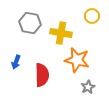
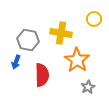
yellow circle: moved 2 px right, 3 px down
gray hexagon: moved 2 px left, 17 px down
orange star: rotated 20 degrees clockwise
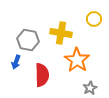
gray star: moved 2 px right, 1 px down
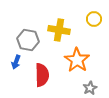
yellow cross: moved 2 px left, 3 px up
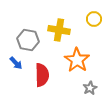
blue arrow: moved 1 px down; rotated 64 degrees counterclockwise
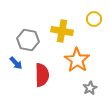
yellow cross: moved 3 px right, 1 px down
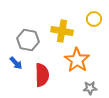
gray star: rotated 24 degrees clockwise
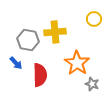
yellow cross: moved 7 px left, 1 px down; rotated 15 degrees counterclockwise
orange star: moved 3 px down
red semicircle: moved 2 px left
gray star: moved 2 px right, 4 px up; rotated 24 degrees clockwise
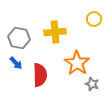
gray hexagon: moved 9 px left, 2 px up
